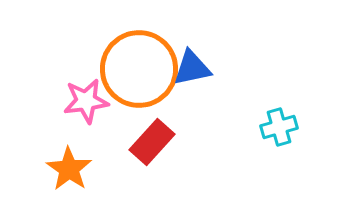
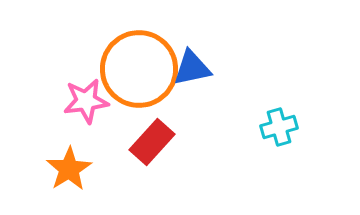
orange star: rotated 6 degrees clockwise
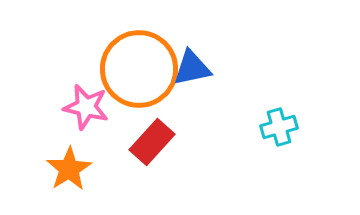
pink star: moved 6 px down; rotated 21 degrees clockwise
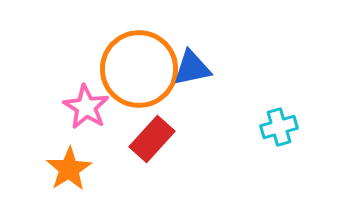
pink star: rotated 18 degrees clockwise
red rectangle: moved 3 px up
